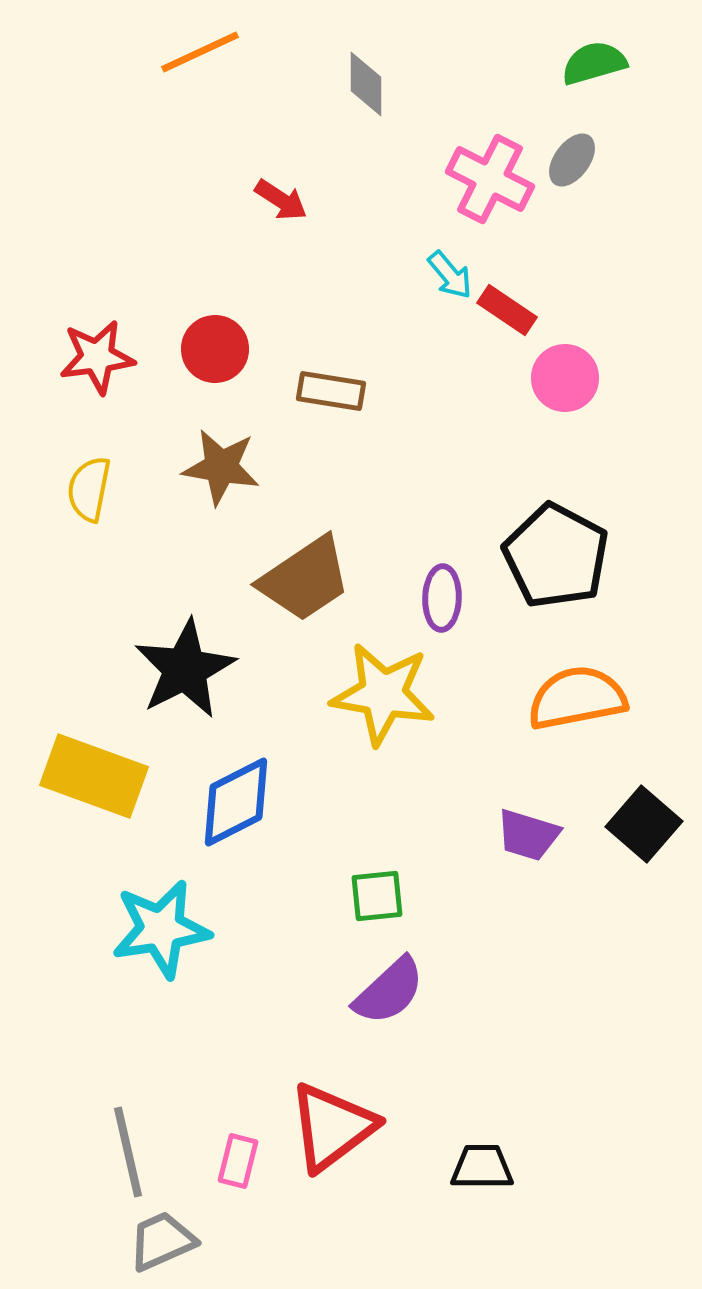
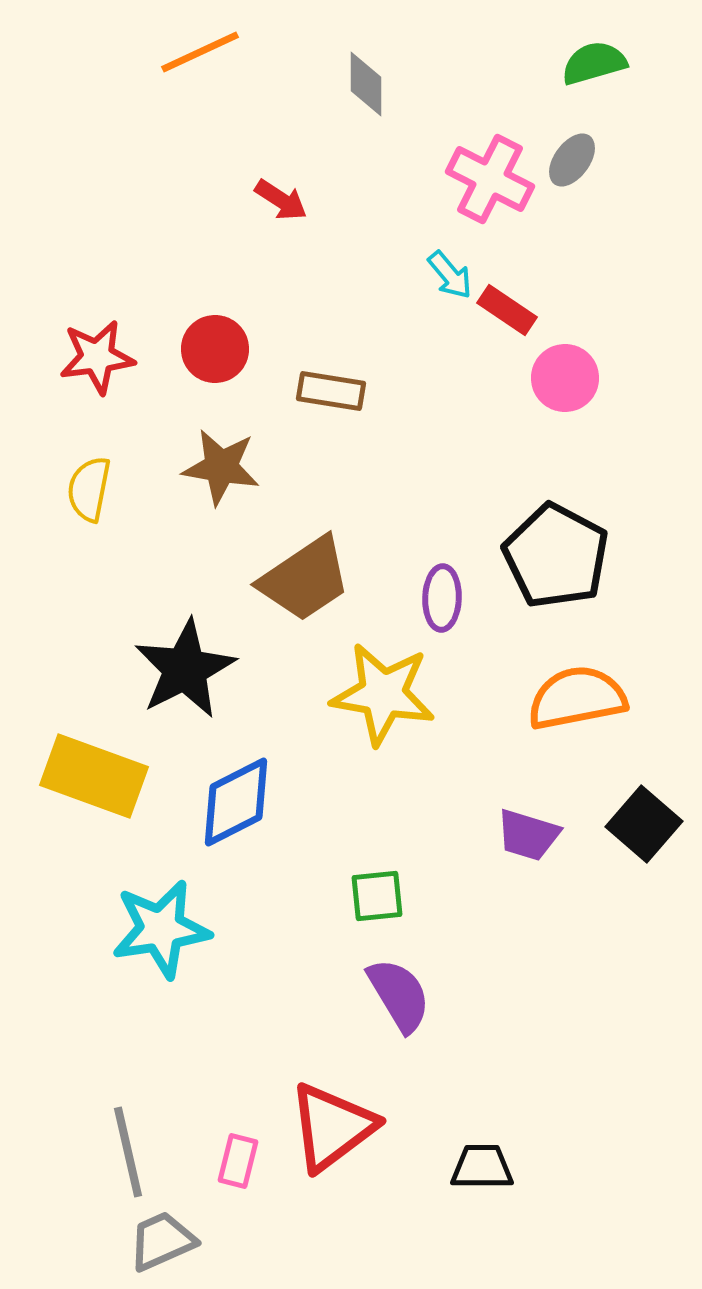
purple semicircle: moved 10 px right, 4 px down; rotated 78 degrees counterclockwise
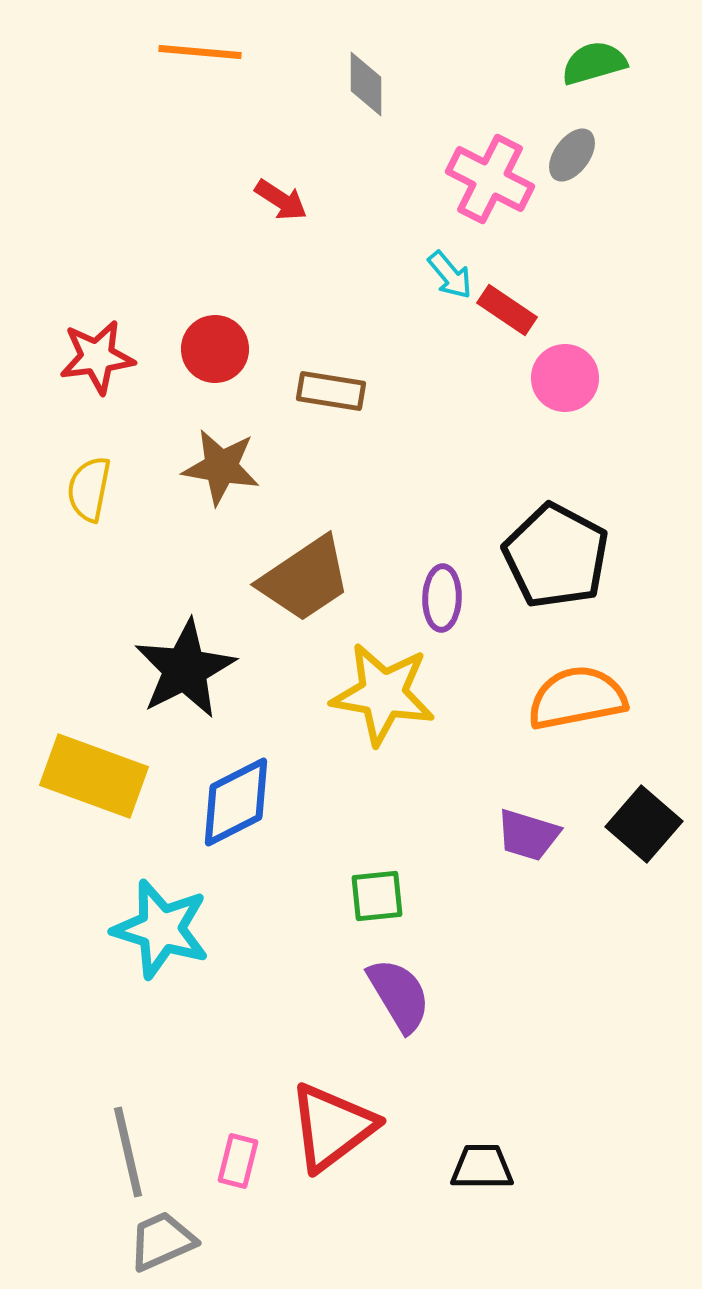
orange line: rotated 30 degrees clockwise
gray ellipse: moved 5 px up
cyan star: rotated 26 degrees clockwise
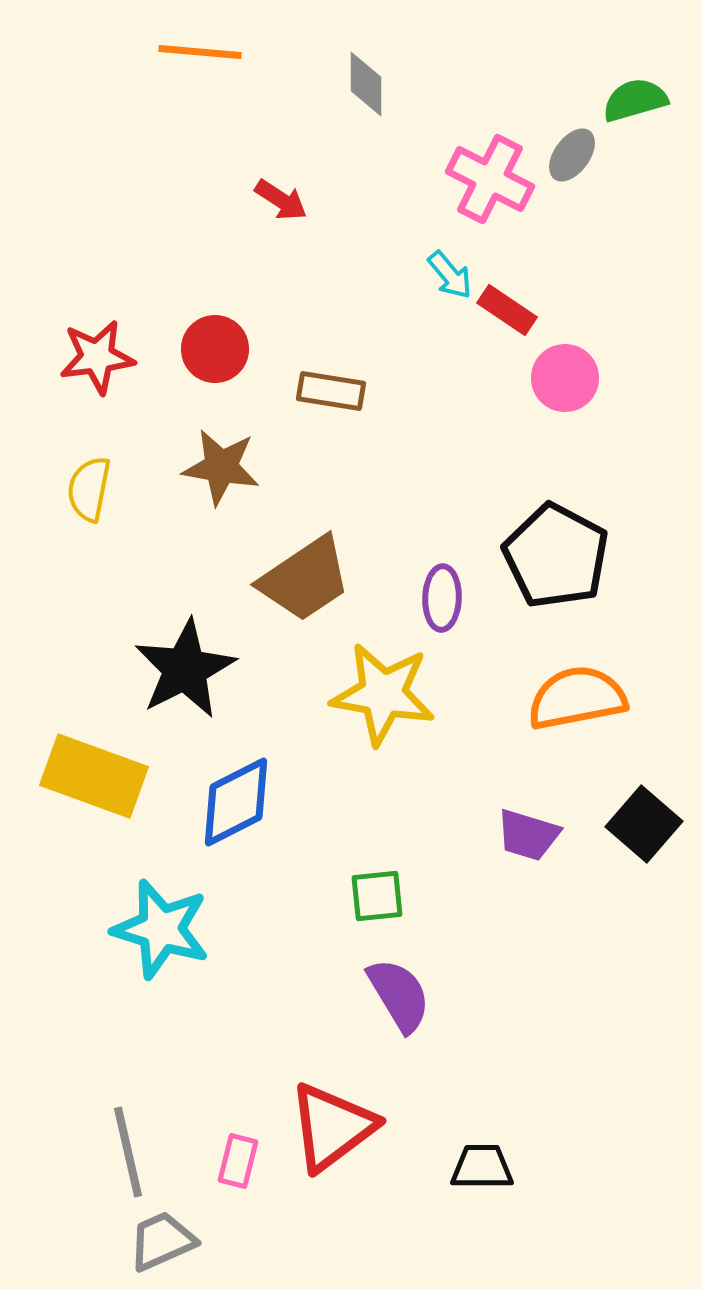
green semicircle: moved 41 px right, 37 px down
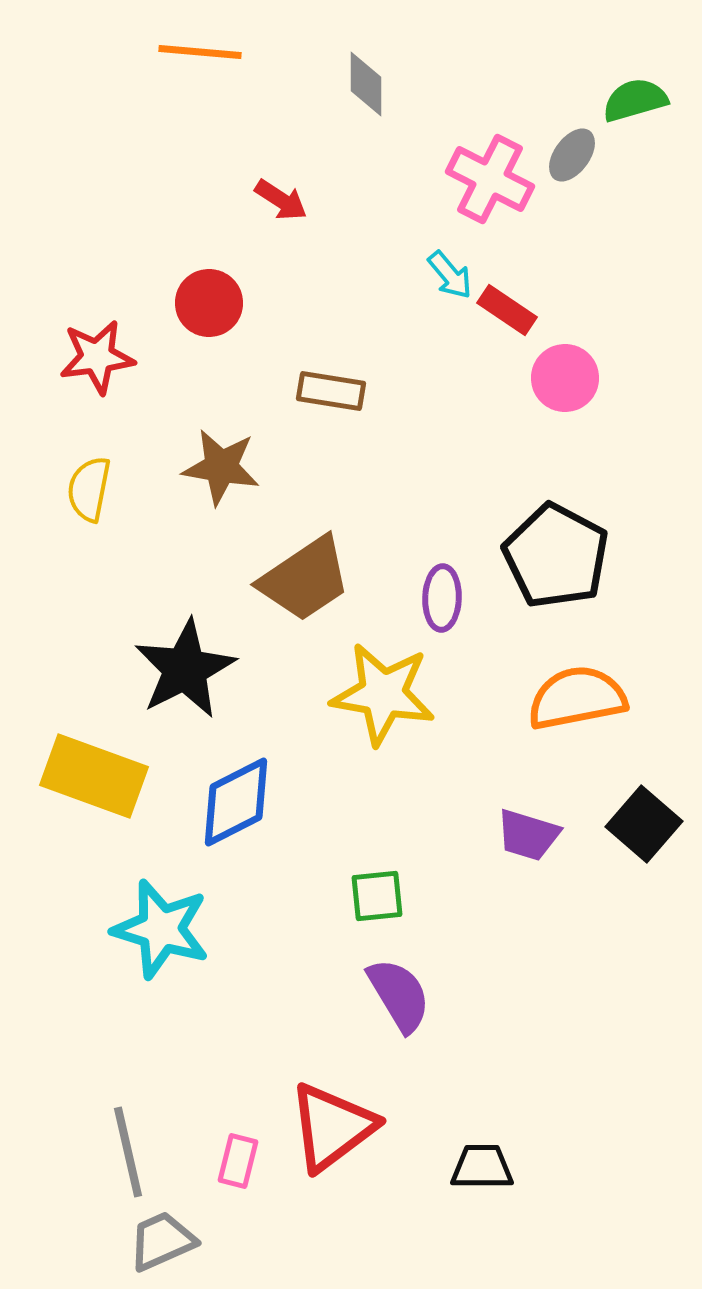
red circle: moved 6 px left, 46 px up
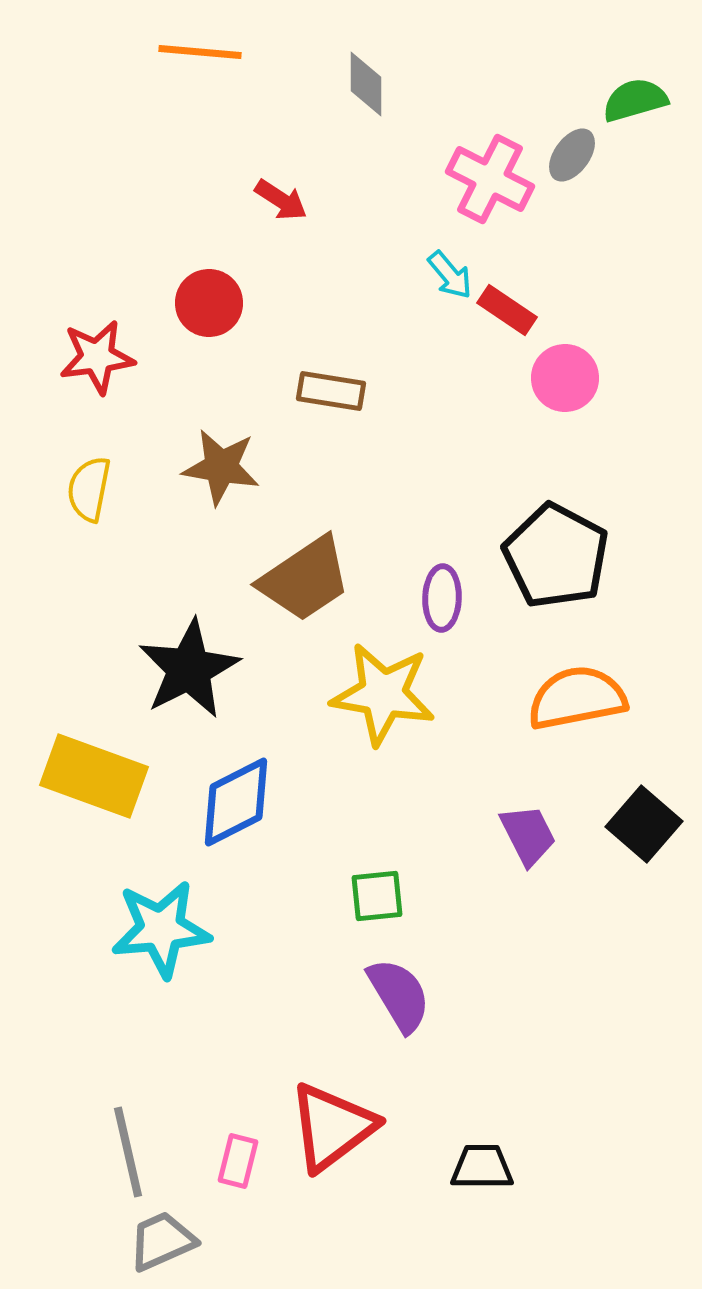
black star: moved 4 px right
purple trapezoid: rotated 134 degrees counterclockwise
cyan star: rotated 22 degrees counterclockwise
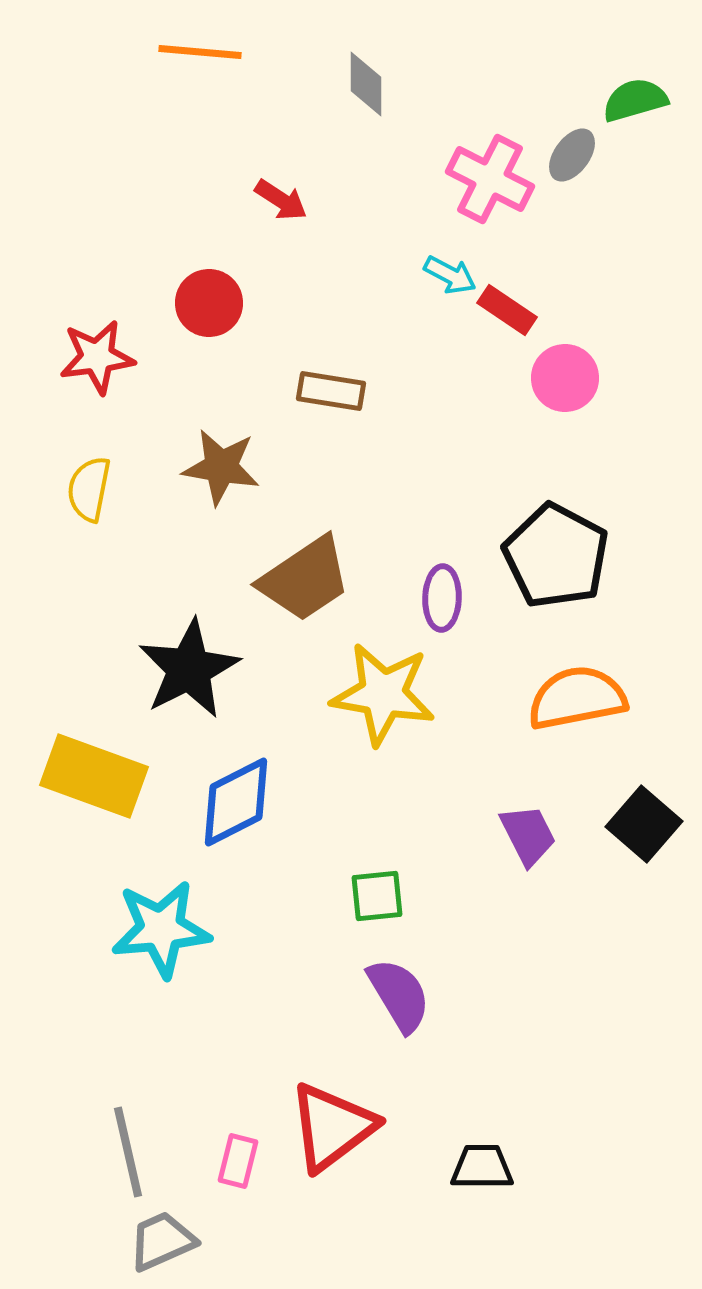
cyan arrow: rotated 22 degrees counterclockwise
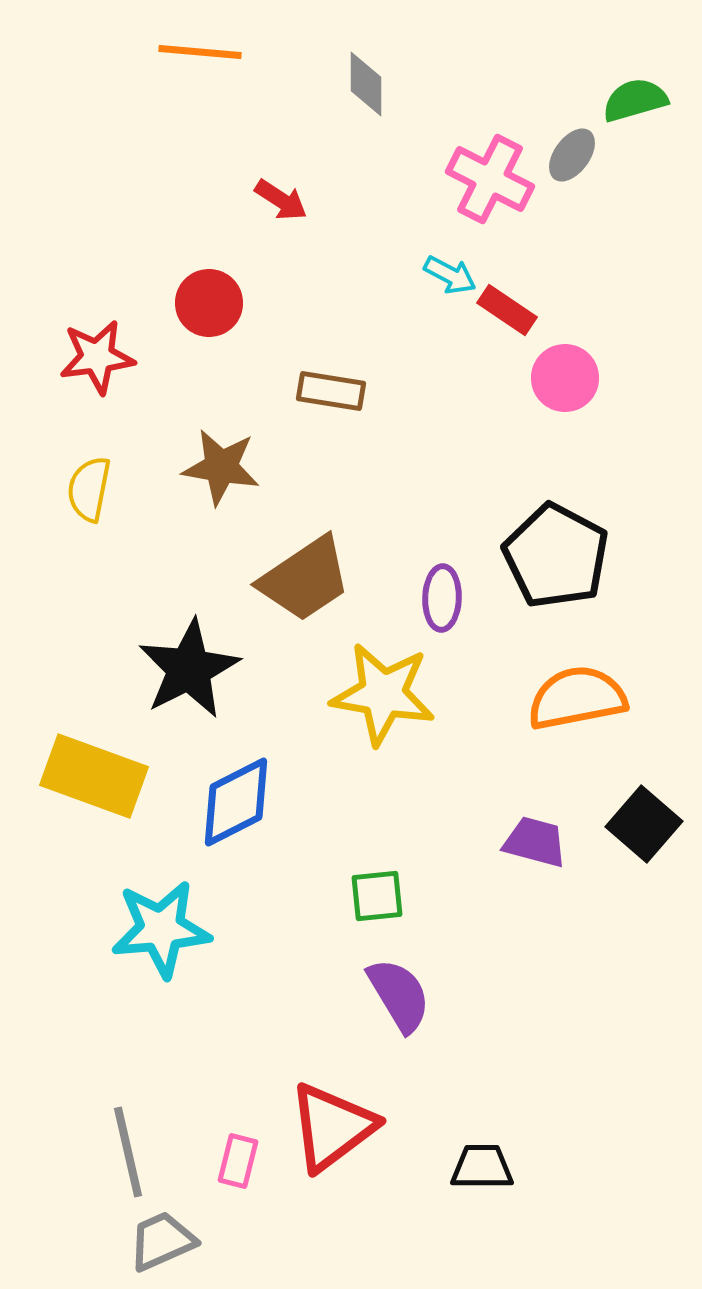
purple trapezoid: moved 7 px right, 7 px down; rotated 48 degrees counterclockwise
